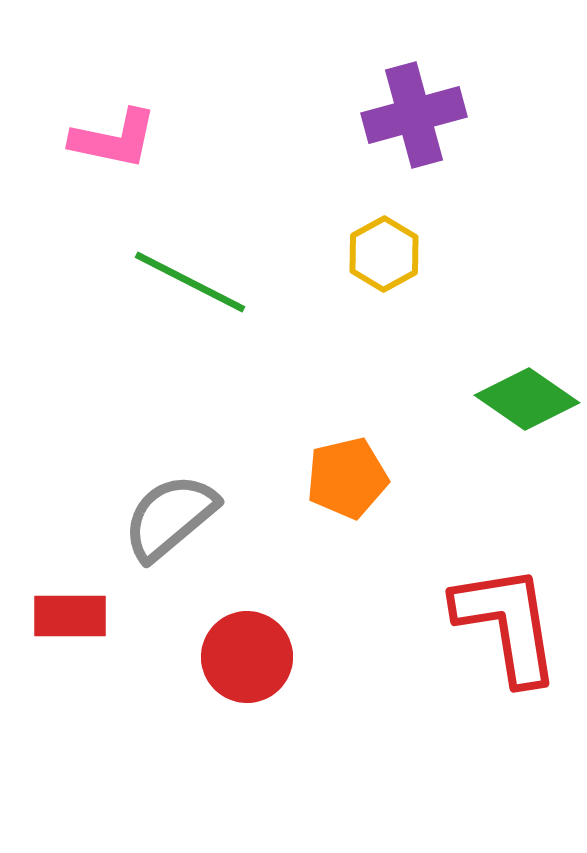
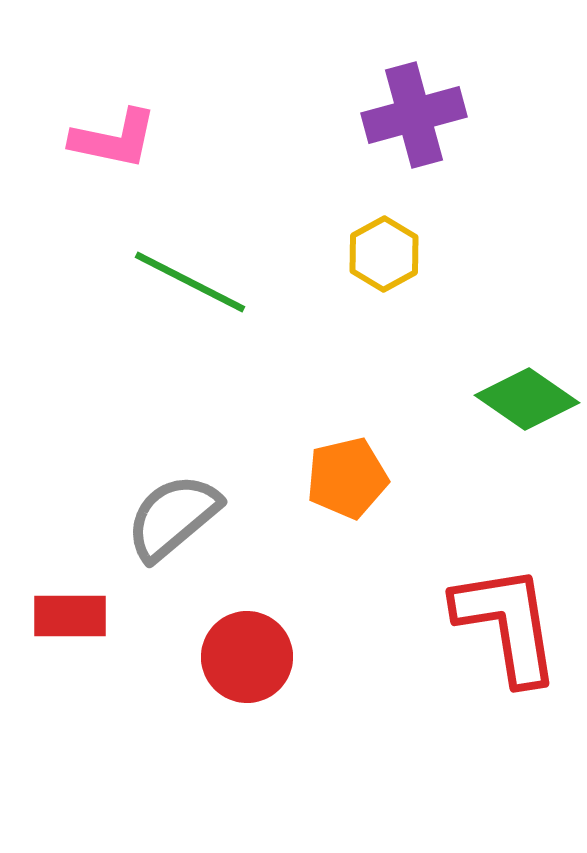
gray semicircle: moved 3 px right
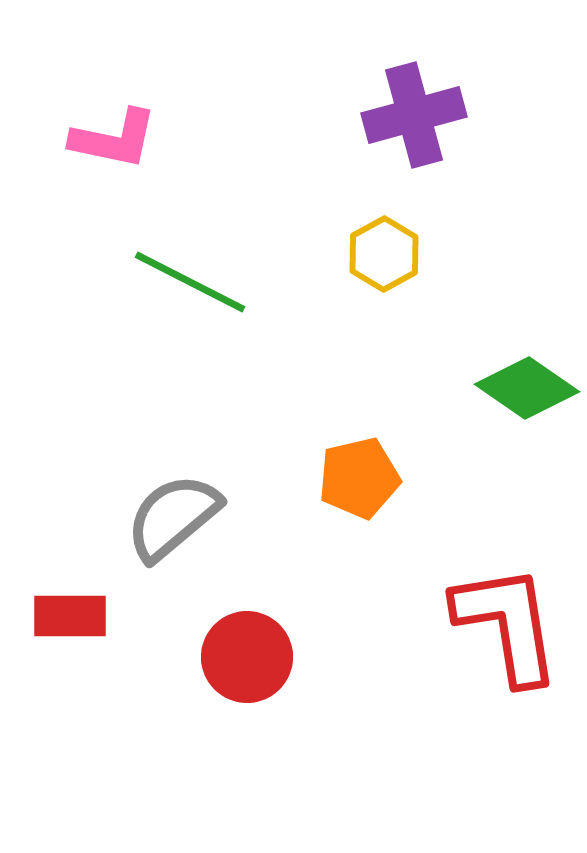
green diamond: moved 11 px up
orange pentagon: moved 12 px right
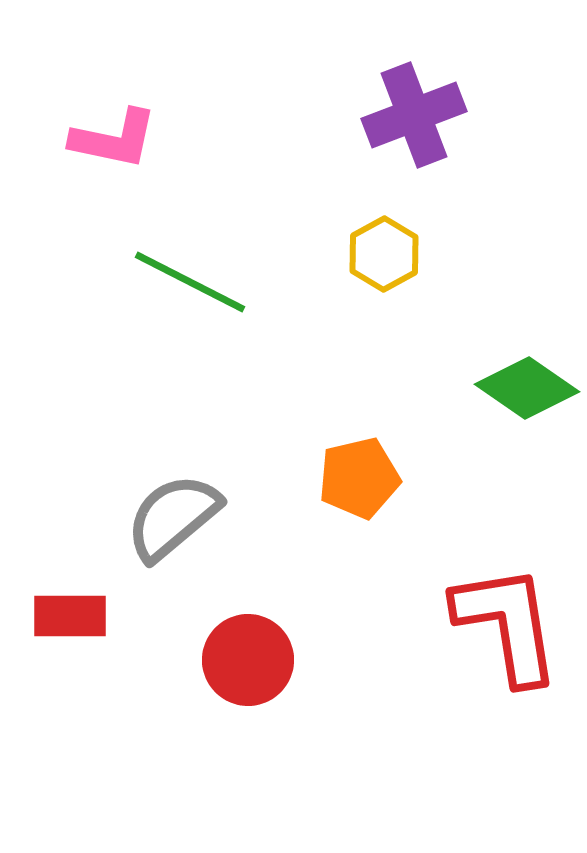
purple cross: rotated 6 degrees counterclockwise
red circle: moved 1 px right, 3 px down
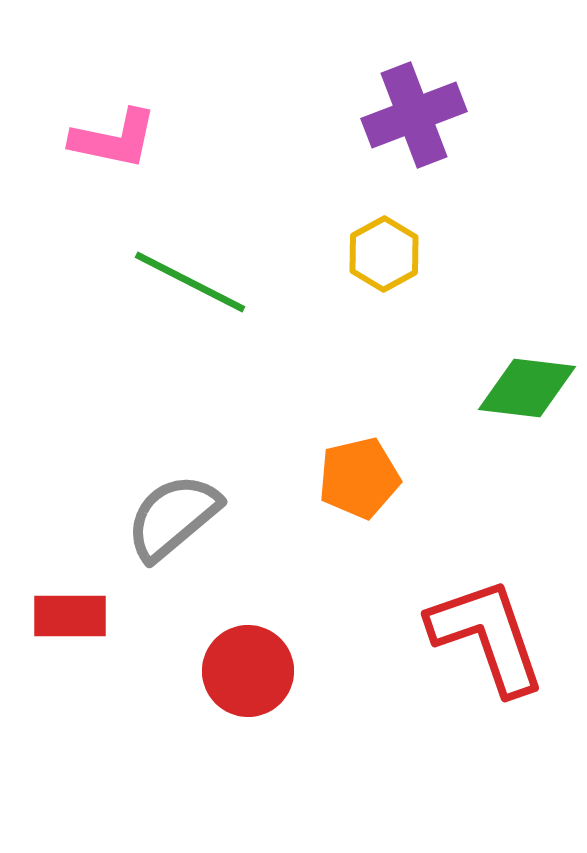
green diamond: rotated 28 degrees counterclockwise
red L-shape: moved 20 px left, 12 px down; rotated 10 degrees counterclockwise
red circle: moved 11 px down
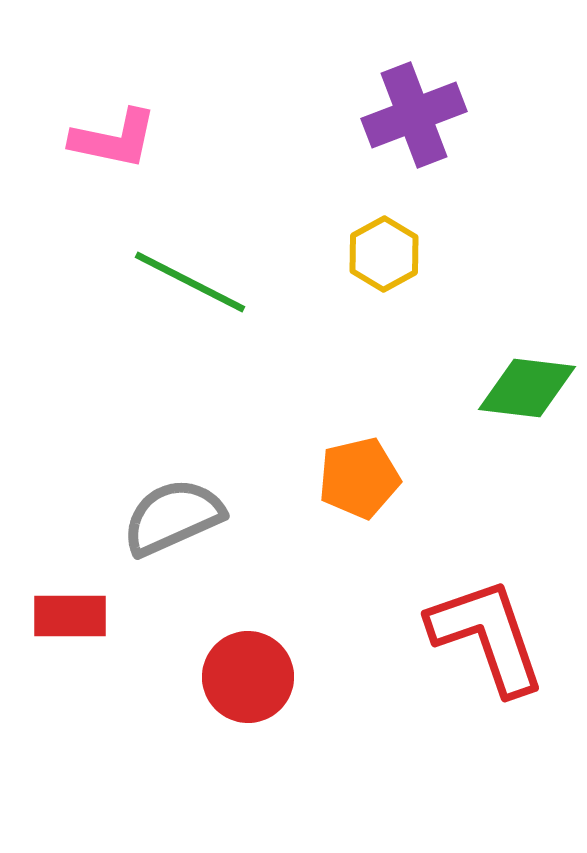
gray semicircle: rotated 16 degrees clockwise
red circle: moved 6 px down
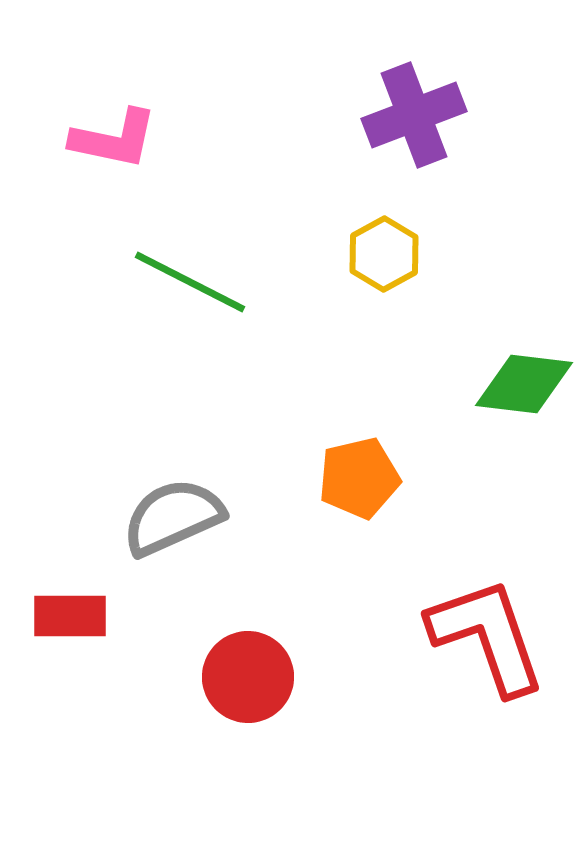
green diamond: moved 3 px left, 4 px up
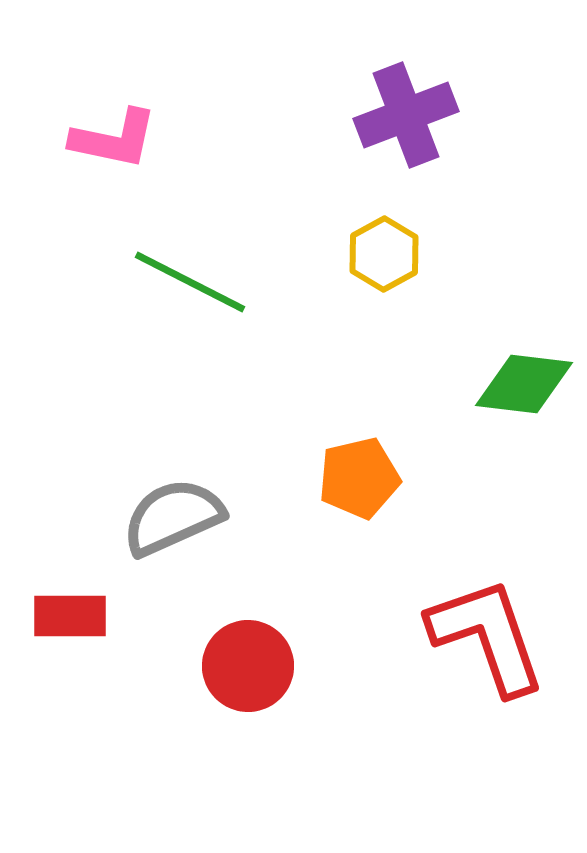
purple cross: moved 8 px left
red circle: moved 11 px up
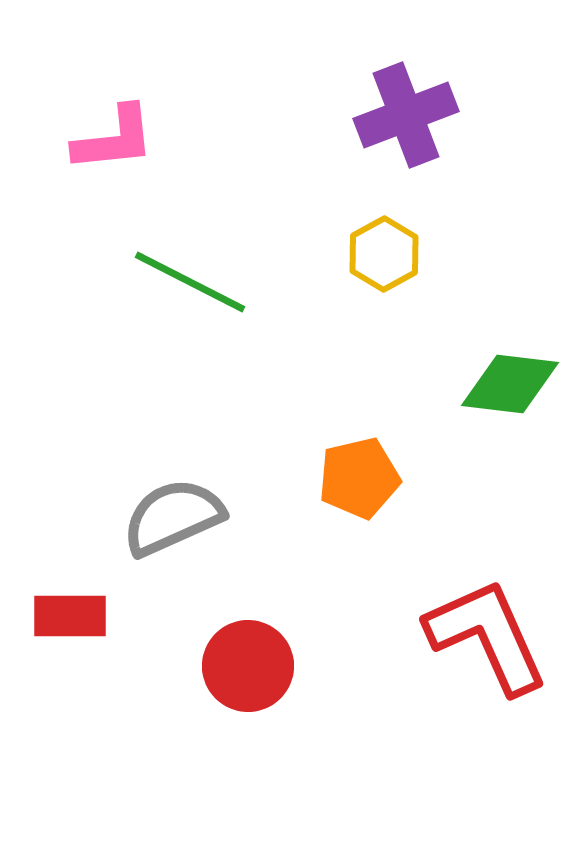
pink L-shape: rotated 18 degrees counterclockwise
green diamond: moved 14 px left
red L-shape: rotated 5 degrees counterclockwise
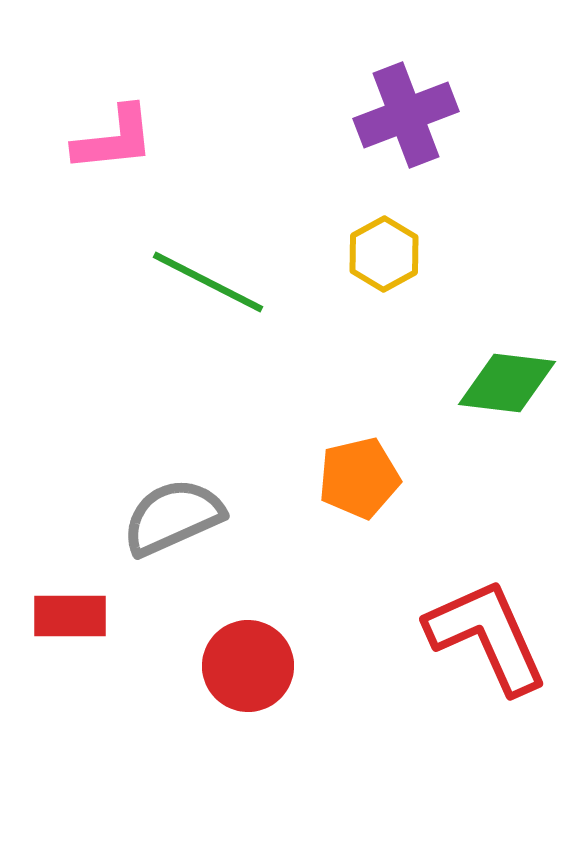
green line: moved 18 px right
green diamond: moved 3 px left, 1 px up
